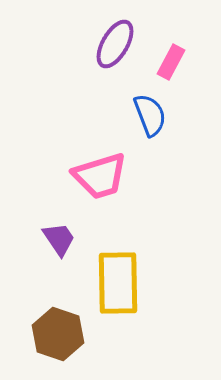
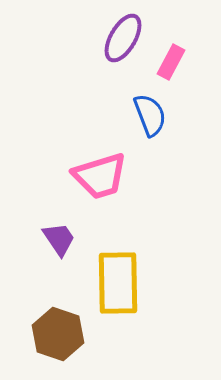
purple ellipse: moved 8 px right, 6 px up
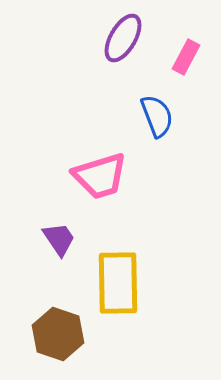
pink rectangle: moved 15 px right, 5 px up
blue semicircle: moved 7 px right, 1 px down
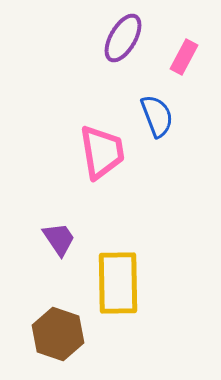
pink rectangle: moved 2 px left
pink trapezoid: moved 2 px right, 24 px up; rotated 82 degrees counterclockwise
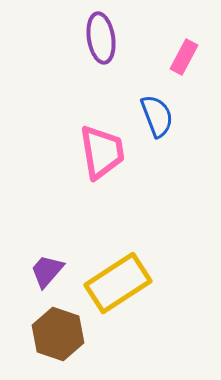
purple ellipse: moved 22 px left; rotated 39 degrees counterclockwise
purple trapezoid: moved 12 px left, 32 px down; rotated 105 degrees counterclockwise
yellow rectangle: rotated 58 degrees clockwise
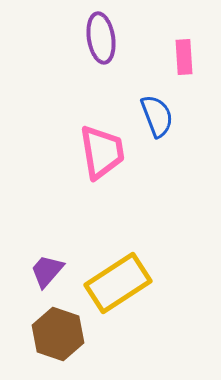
pink rectangle: rotated 32 degrees counterclockwise
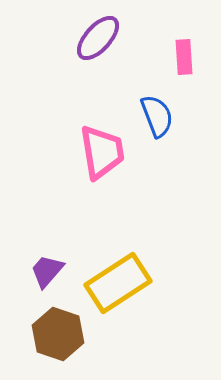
purple ellipse: moved 3 px left; rotated 51 degrees clockwise
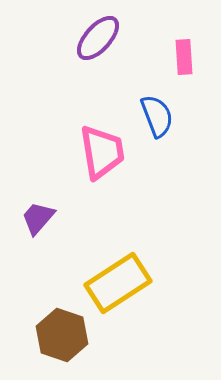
purple trapezoid: moved 9 px left, 53 px up
brown hexagon: moved 4 px right, 1 px down
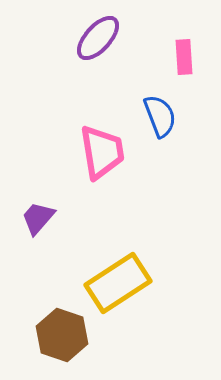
blue semicircle: moved 3 px right
